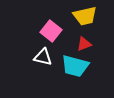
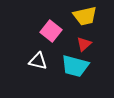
red triangle: rotated 21 degrees counterclockwise
white triangle: moved 5 px left, 4 px down
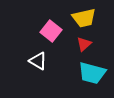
yellow trapezoid: moved 1 px left, 2 px down
white triangle: rotated 18 degrees clockwise
cyan trapezoid: moved 17 px right, 7 px down
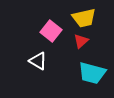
red triangle: moved 3 px left, 3 px up
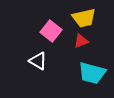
red triangle: rotated 21 degrees clockwise
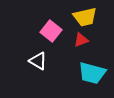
yellow trapezoid: moved 1 px right, 1 px up
red triangle: moved 1 px up
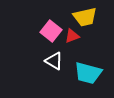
red triangle: moved 9 px left, 4 px up
white triangle: moved 16 px right
cyan trapezoid: moved 4 px left
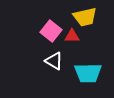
red triangle: rotated 21 degrees clockwise
cyan trapezoid: rotated 16 degrees counterclockwise
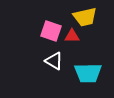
pink square: rotated 20 degrees counterclockwise
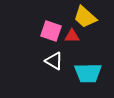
yellow trapezoid: rotated 55 degrees clockwise
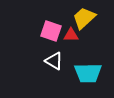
yellow trapezoid: moved 1 px left, 1 px down; rotated 95 degrees clockwise
red triangle: moved 1 px left, 1 px up
